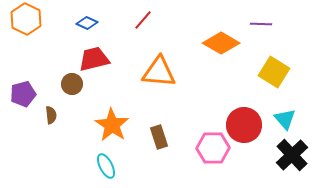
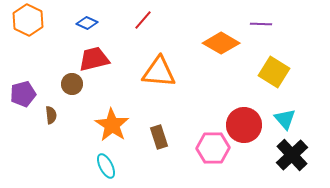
orange hexagon: moved 2 px right, 1 px down
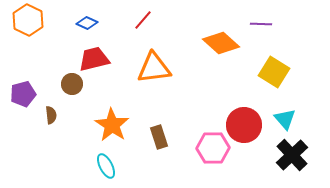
orange diamond: rotated 12 degrees clockwise
orange triangle: moved 5 px left, 4 px up; rotated 12 degrees counterclockwise
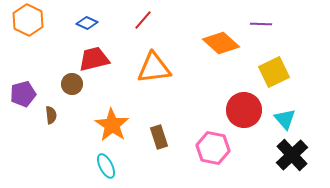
yellow square: rotated 32 degrees clockwise
red circle: moved 15 px up
pink hexagon: rotated 12 degrees clockwise
